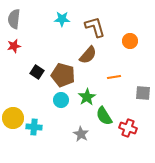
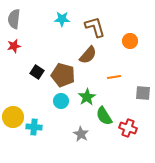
cyan circle: moved 1 px down
yellow circle: moved 1 px up
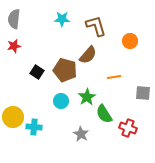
brown L-shape: moved 1 px right, 1 px up
brown pentagon: moved 2 px right, 5 px up
green semicircle: moved 2 px up
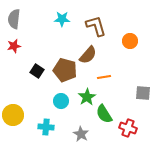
black square: moved 1 px up
orange line: moved 10 px left
yellow circle: moved 2 px up
cyan cross: moved 12 px right
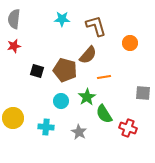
orange circle: moved 2 px down
black square: rotated 16 degrees counterclockwise
yellow circle: moved 3 px down
gray star: moved 2 px left, 2 px up
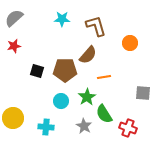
gray semicircle: moved 1 px up; rotated 42 degrees clockwise
brown pentagon: rotated 15 degrees counterclockwise
gray star: moved 5 px right, 6 px up
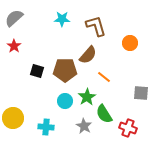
red star: rotated 24 degrees counterclockwise
orange line: rotated 48 degrees clockwise
gray square: moved 2 px left
cyan circle: moved 4 px right
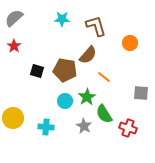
brown pentagon: rotated 10 degrees clockwise
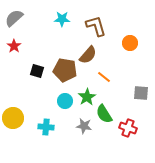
gray star: rotated 21 degrees counterclockwise
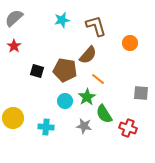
cyan star: moved 1 px down; rotated 14 degrees counterclockwise
orange line: moved 6 px left, 2 px down
